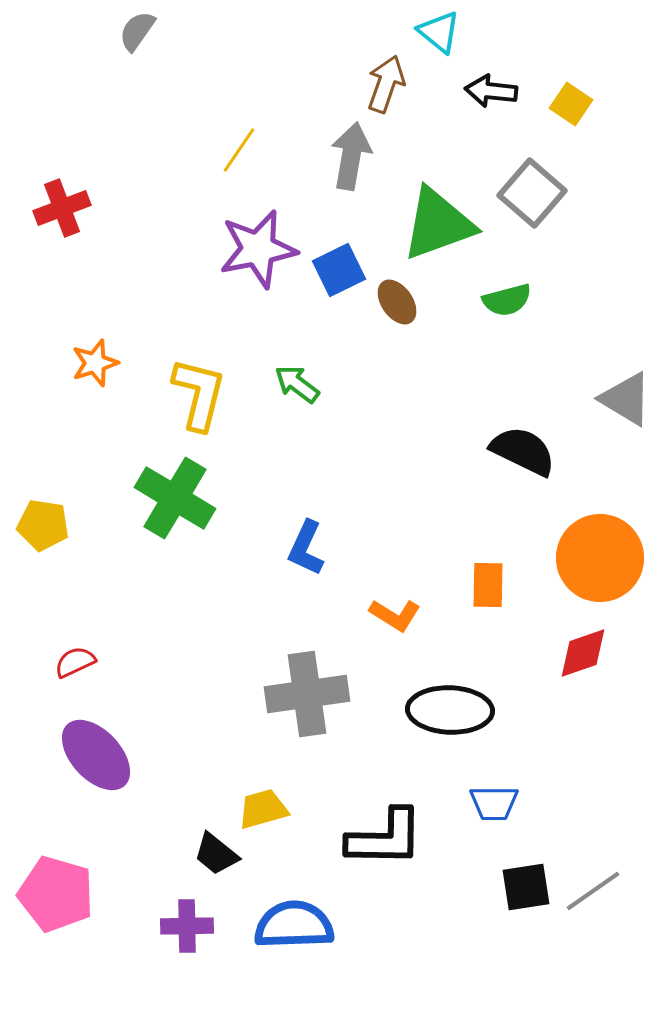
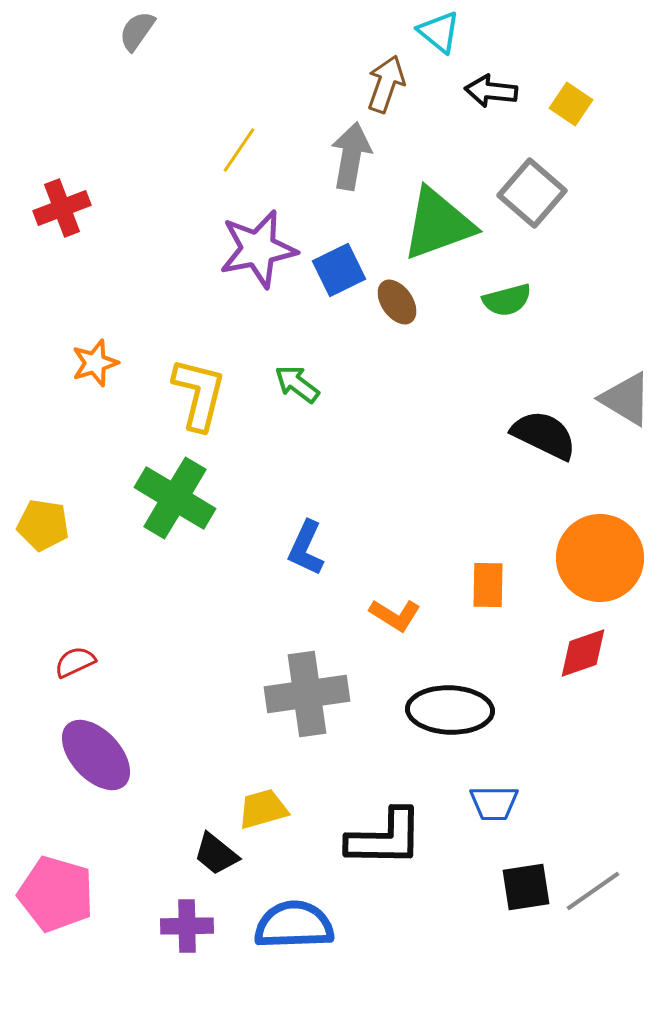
black semicircle: moved 21 px right, 16 px up
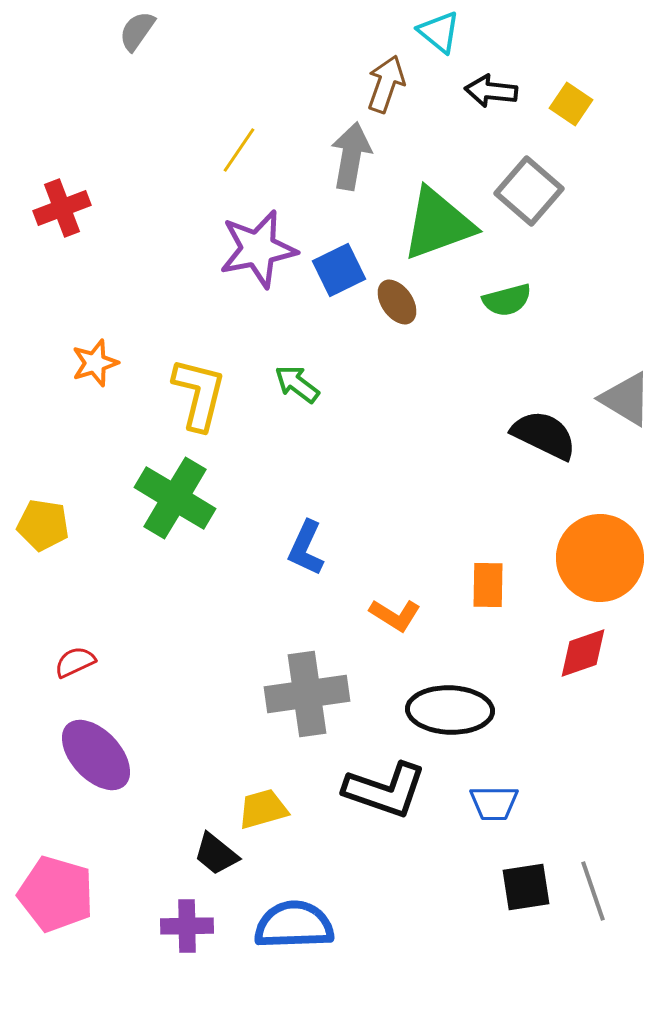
gray square: moved 3 px left, 2 px up
black L-shape: moved 48 px up; rotated 18 degrees clockwise
gray line: rotated 74 degrees counterclockwise
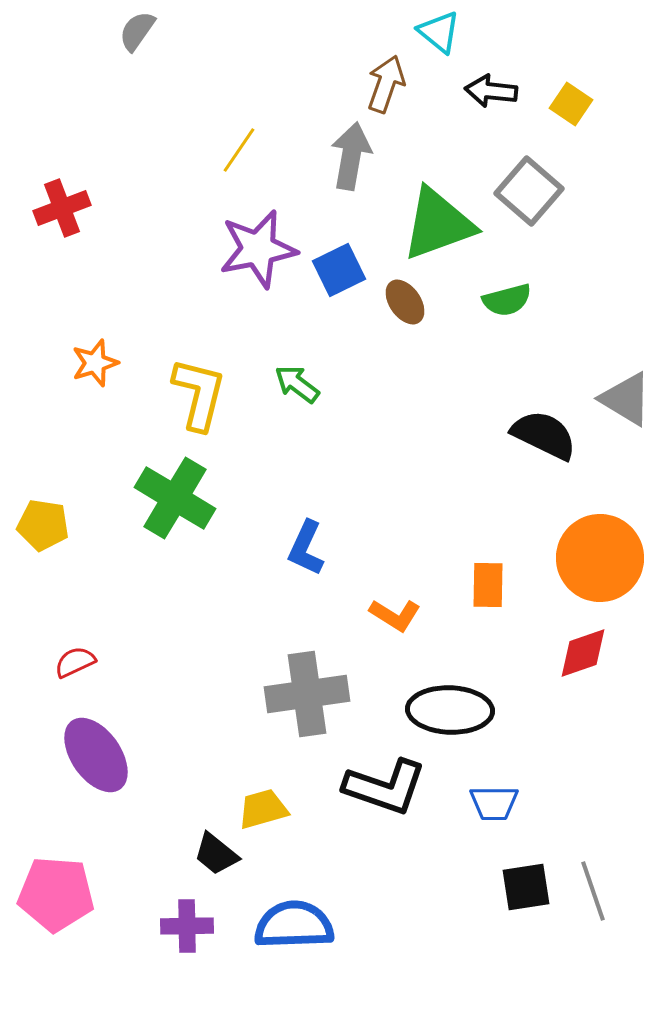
brown ellipse: moved 8 px right
purple ellipse: rotated 8 degrees clockwise
black L-shape: moved 3 px up
pink pentagon: rotated 12 degrees counterclockwise
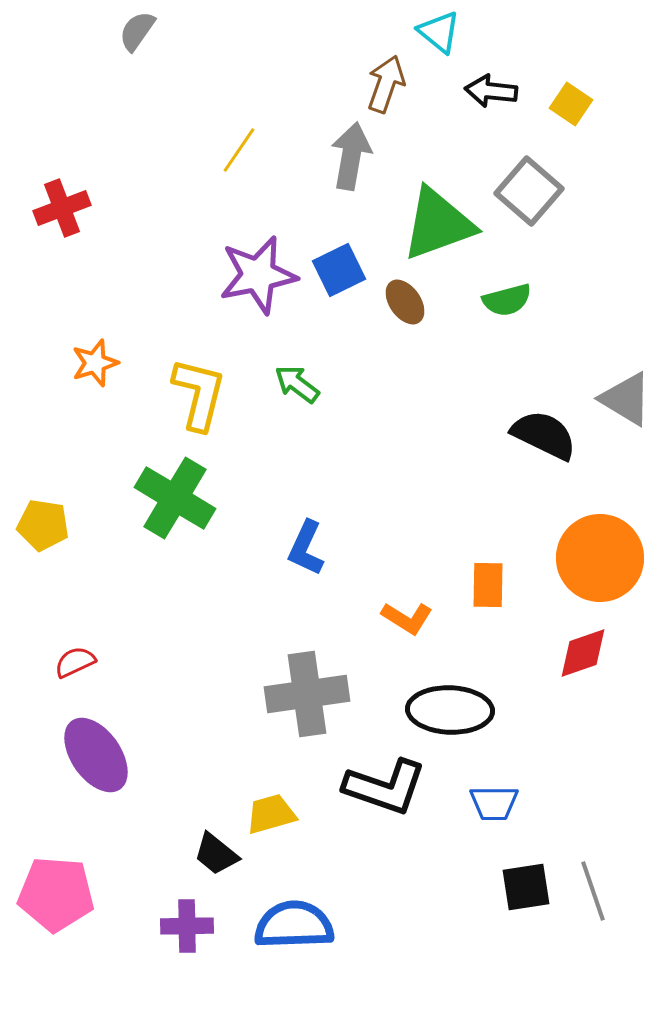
purple star: moved 26 px down
orange L-shape: moved 12 px right, 3 px down
yellow trapezoid: moved 8 px right, 5 px down
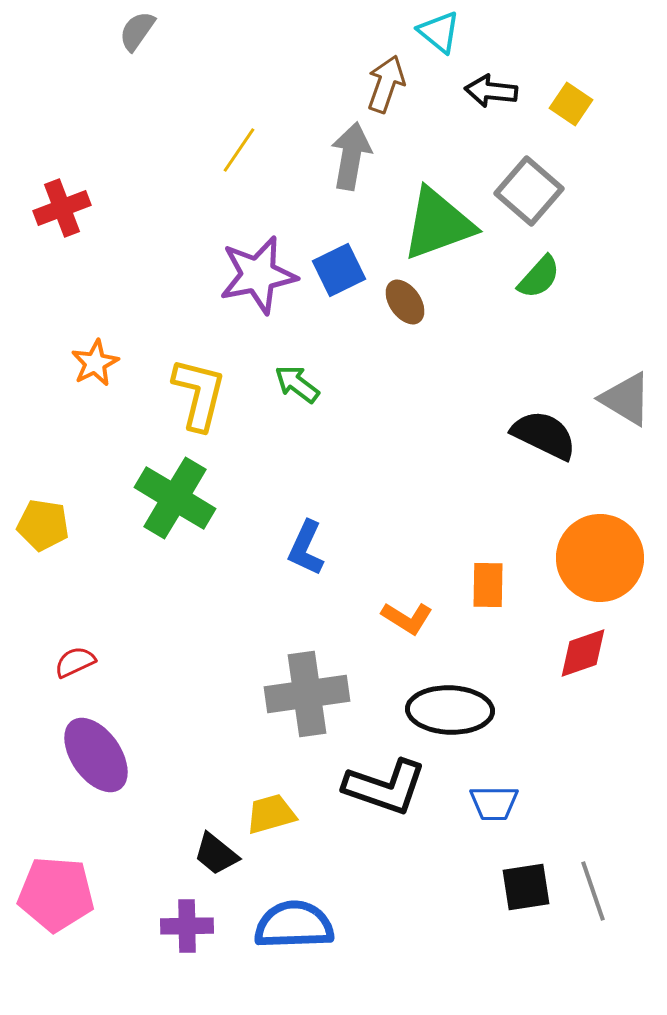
green semicircle: moved 32 px right, 23 px up; rotated 33 degrees counterclockwise
orange star: rotated 9 degrees counterclockwise
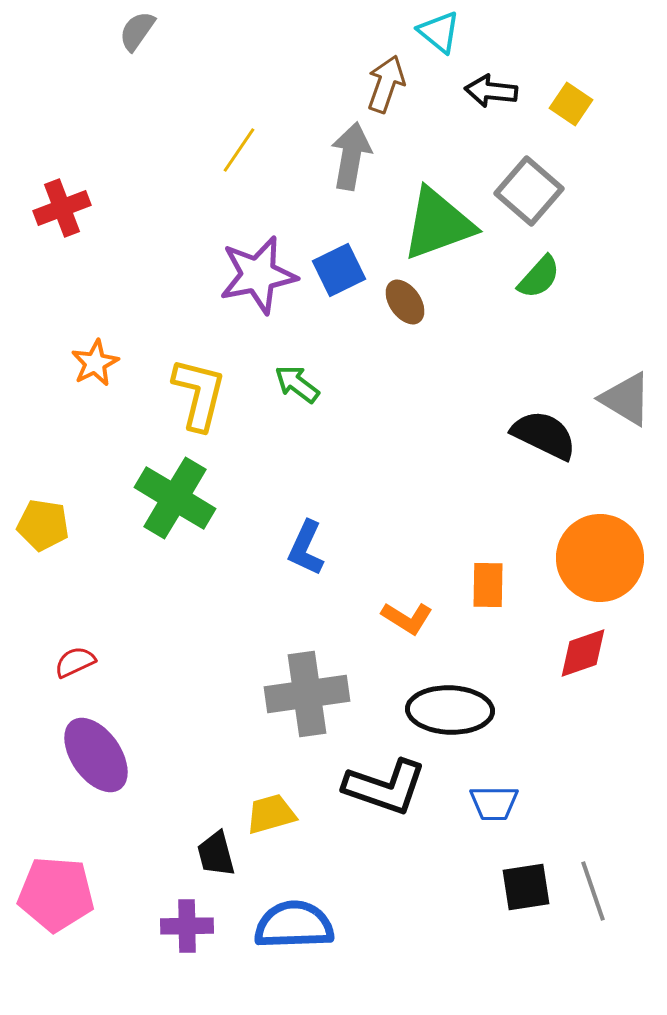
black trapezoid: rotated 36 degrees clockwise
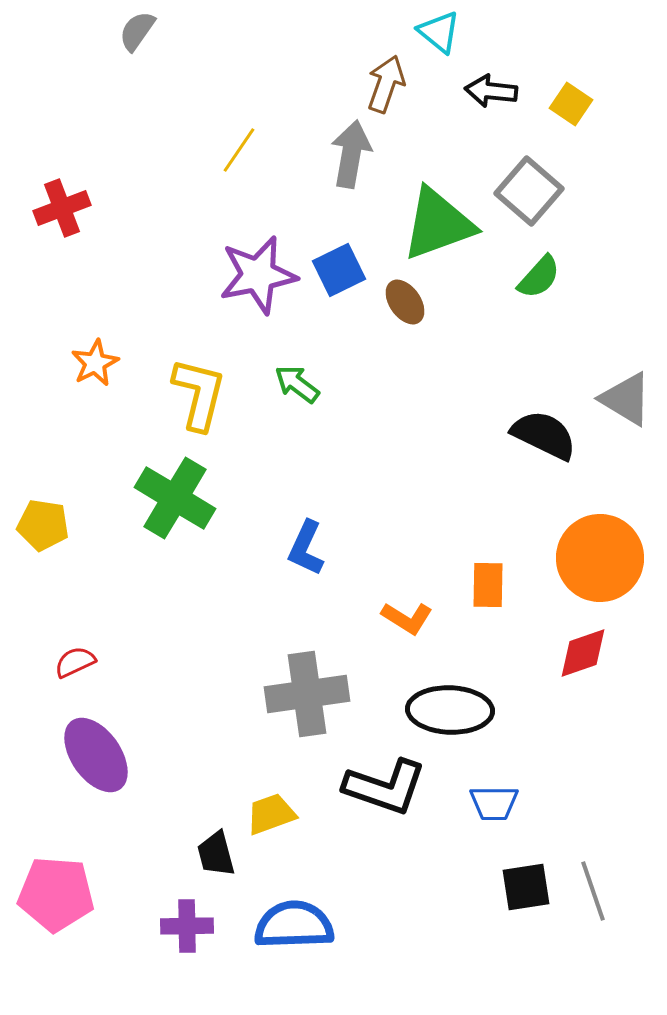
gray arrow: moved 2 px up
yellow trapezoid: rotated 4 degrees counterclockwise
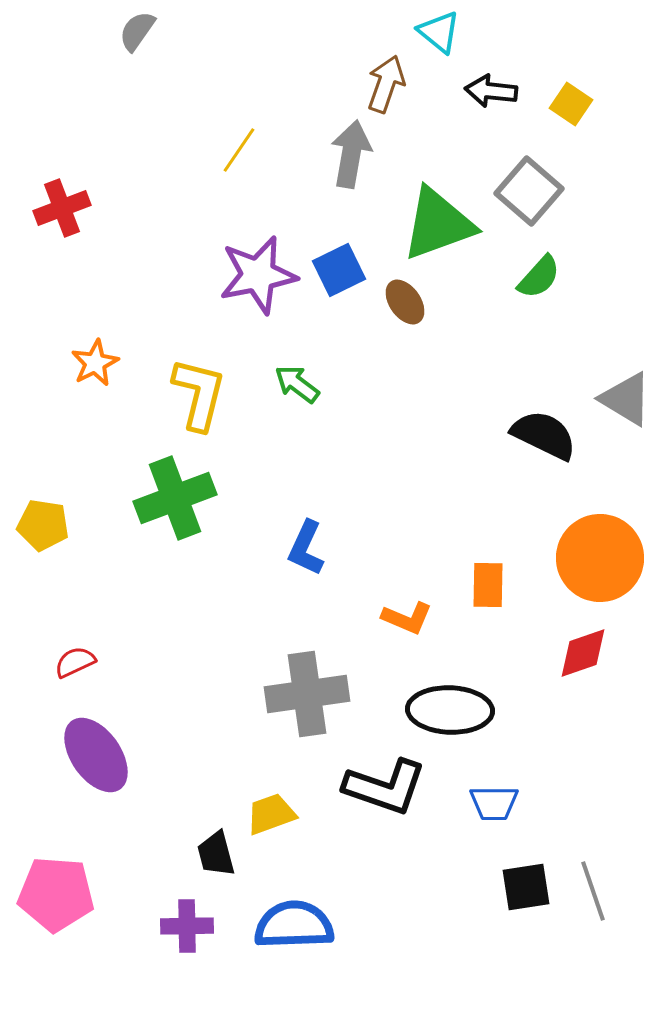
green cross: rotated 38 degrees clockwise
orange L-shape: rotated 9 degrees counterclockwise
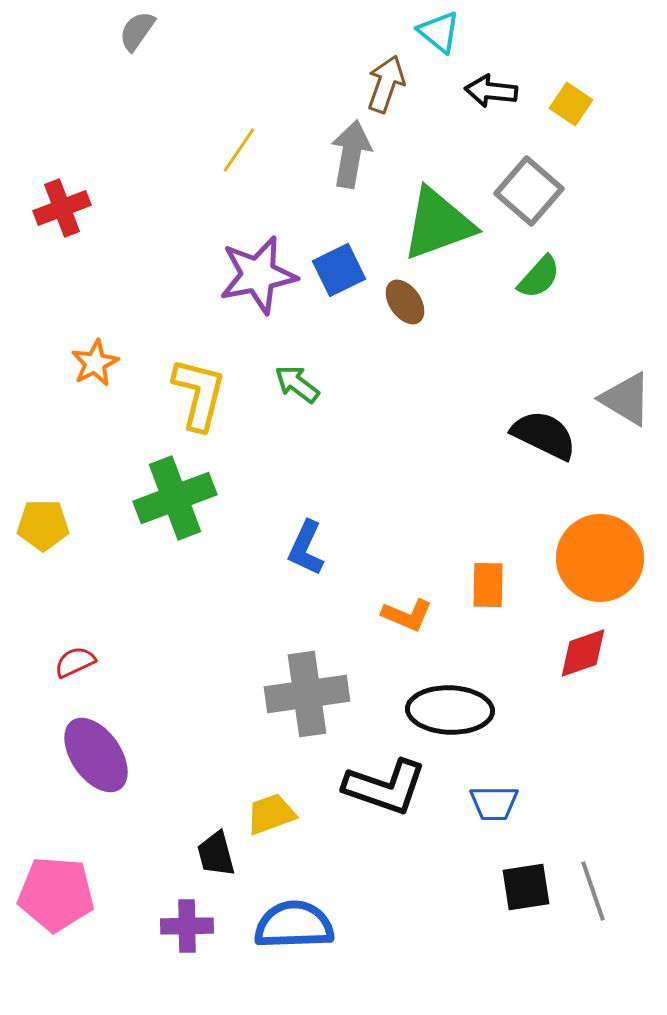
yellow pentagon: rotated 9 degrees counterclockwise
orange L-shape: moved 3 px up
